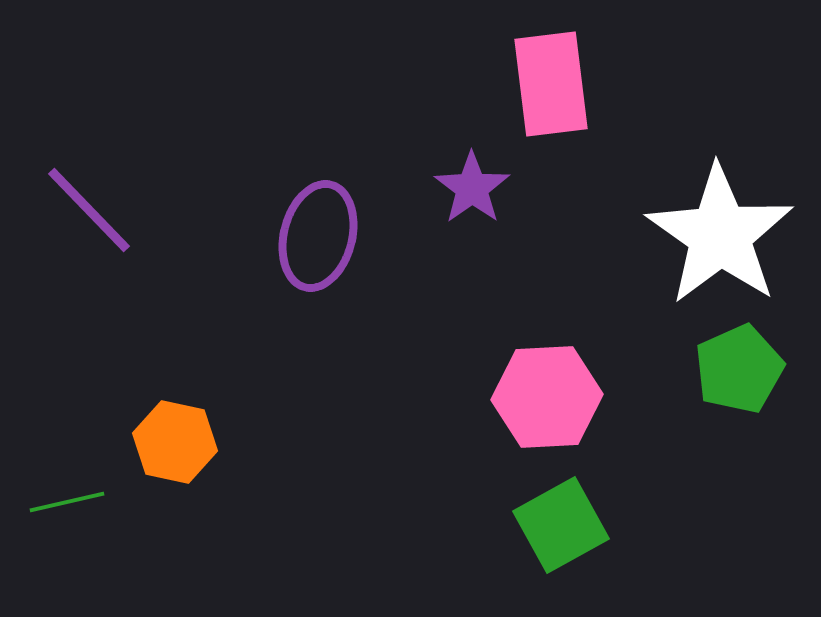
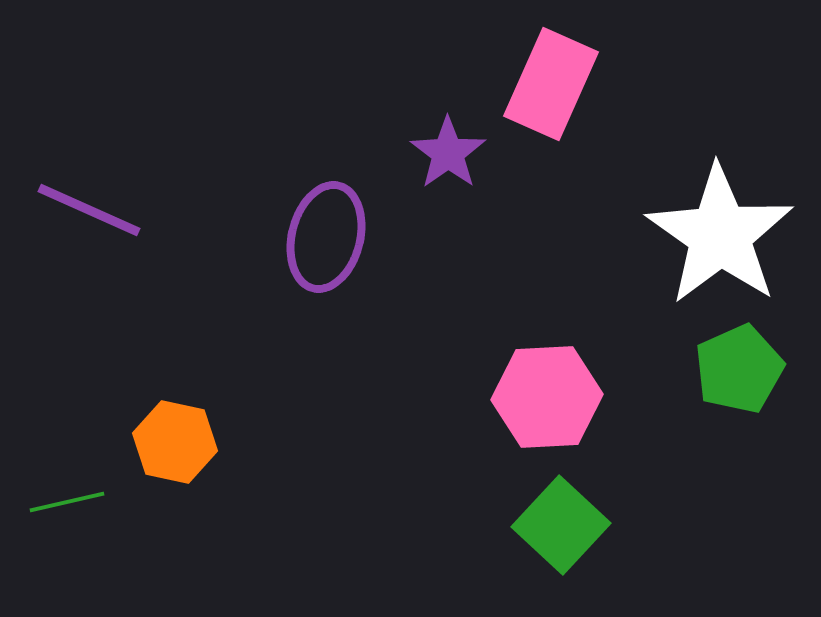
pink rectangle: rotated 31 degrees clockwise
purple star: moved 24 px left, 35 px up
purple line: rotated 22 degrees counterclockwise
purple ellipse: moved 8 px right, 1 px down
green square: rotated 18 degrees counterclockwise
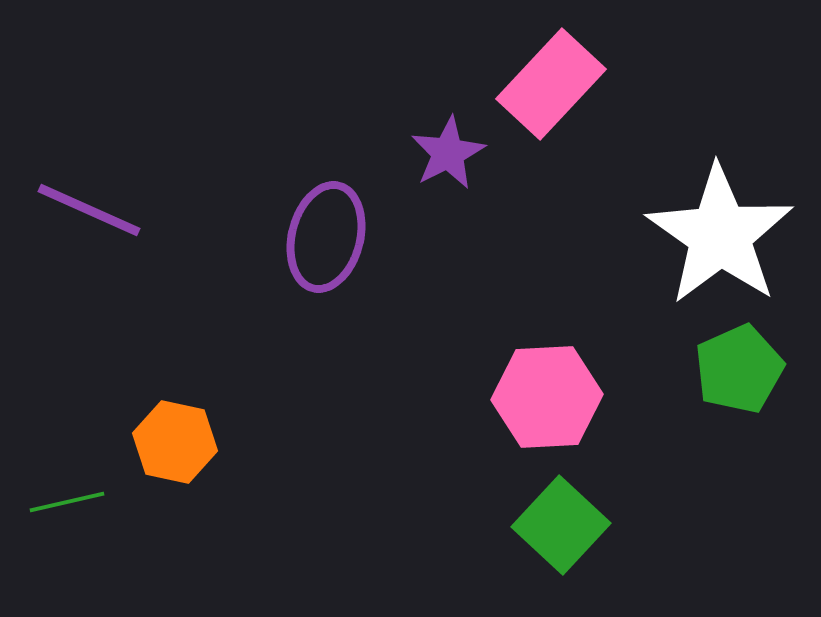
pink rectangle: rotated 19 degrees clockwise
purple star: rotated 8 degrees clockwise
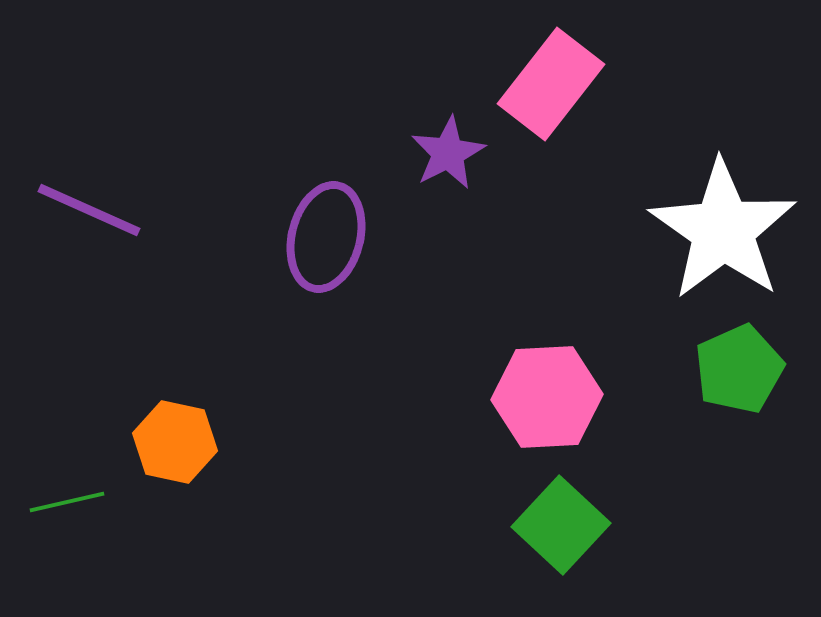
pink rectangle: rotated 5 degrees counterclockwise
white star: moved 3 px right, 5 px up
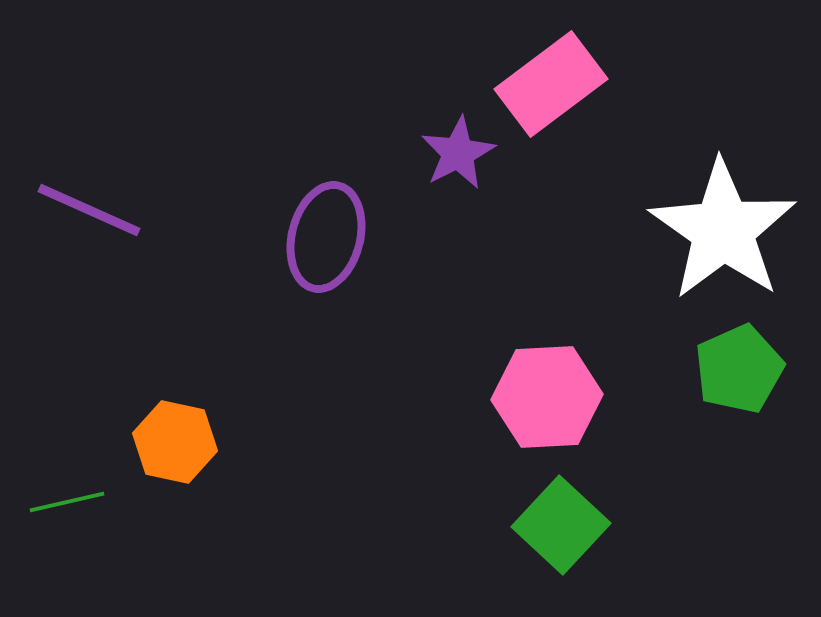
pink rectangle: rotated 15 degrees clockwise
purple star: moved 10 px right
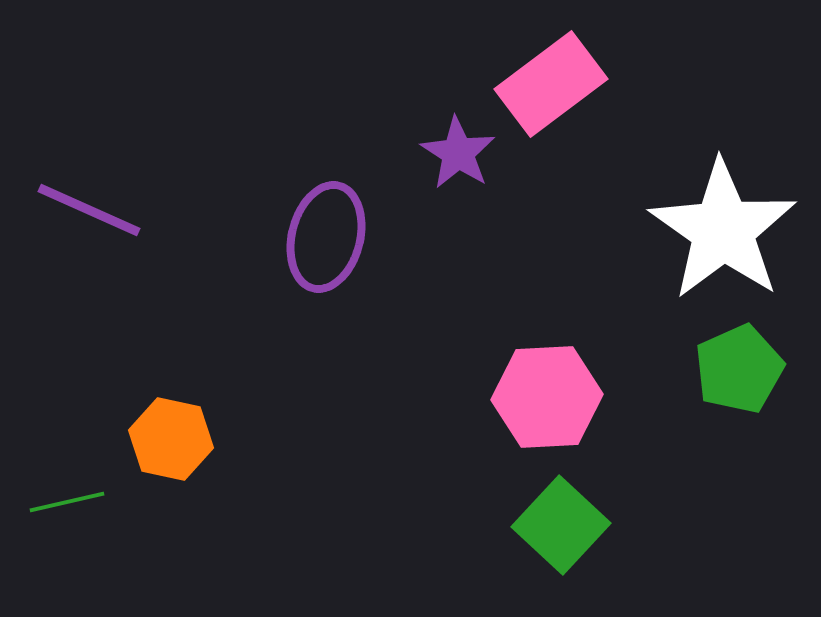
purple star: rotated 12 degrees counterclockwise
orange hexagon: moved 4 px left, 3 px up
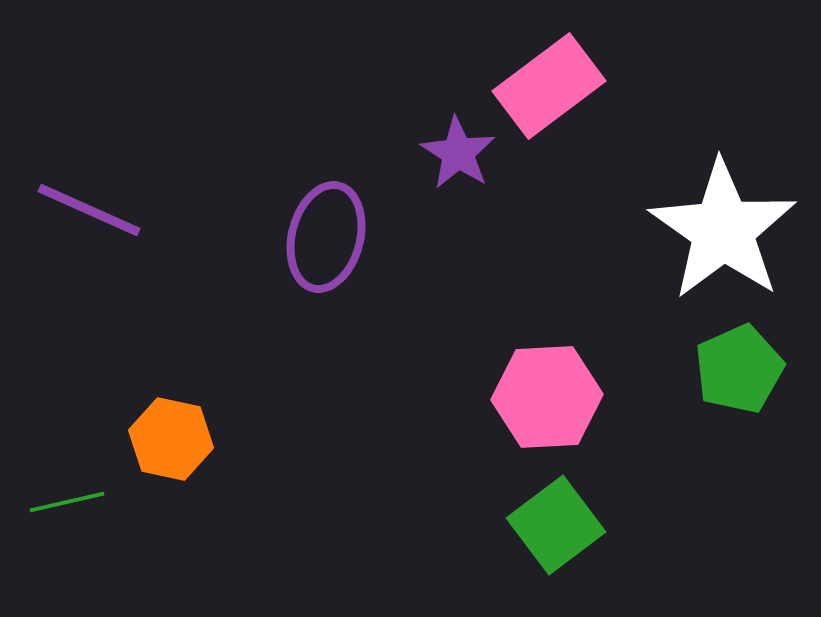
pink rectangle: moved 2 px left, 2 px down
green square: moved 5 px left; rotated 10 degrees clockwise
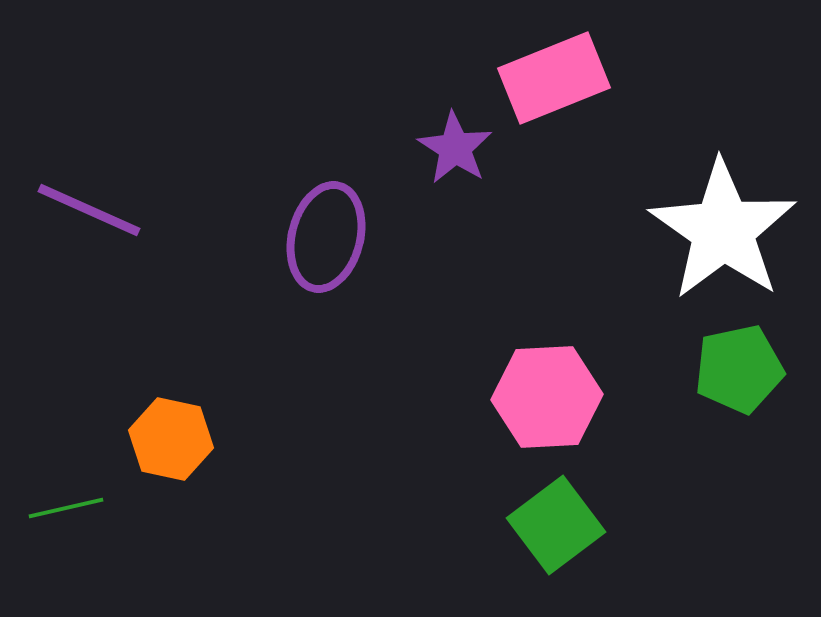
pink rectangle: moved 5 px right, 8 px up; rotated 15 degrees clockwise
purple star: moved 3 px left, 5 px up
green pentagon: rotated 12 degrees clockwise
green line: moved 1 px left, 6 px down
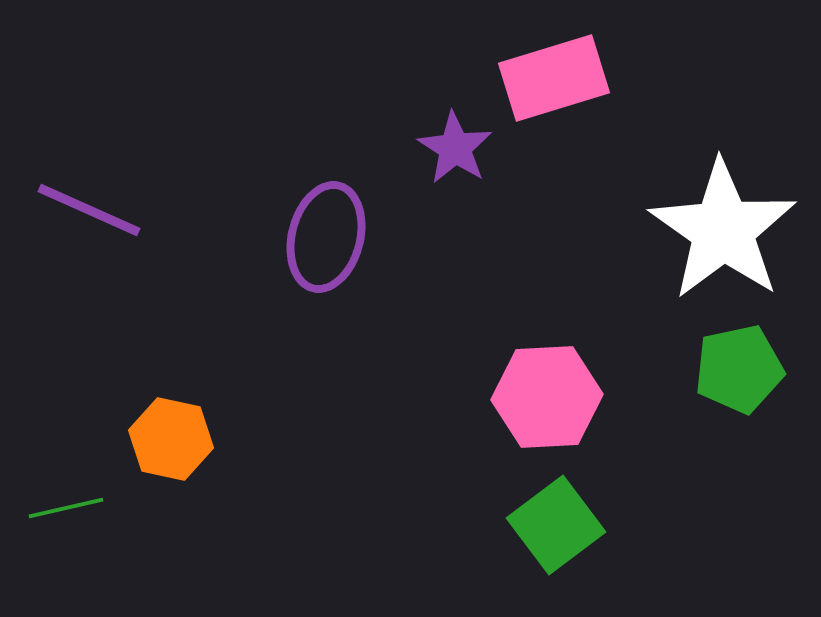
pink rectangle: rotated 5 degrees clockwise
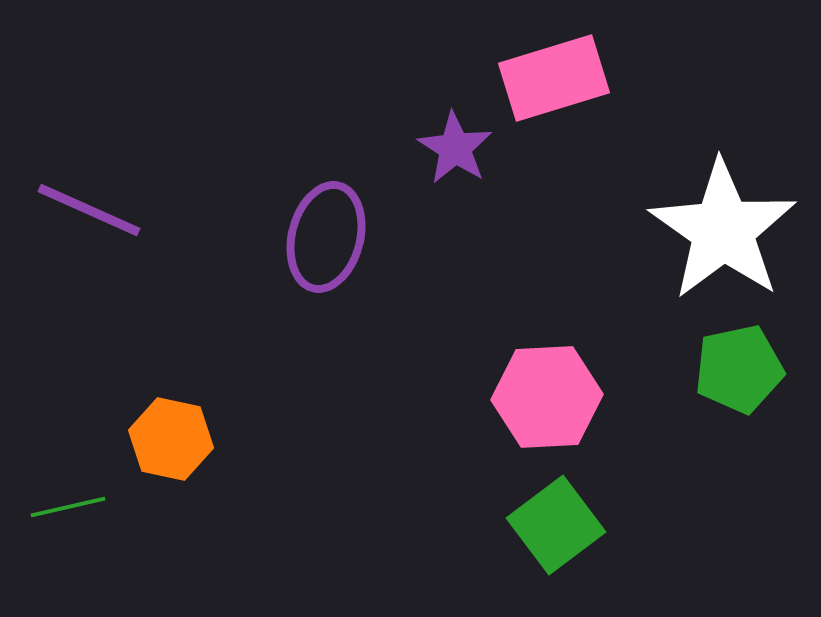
green line: moved 2 px right, 1 px up
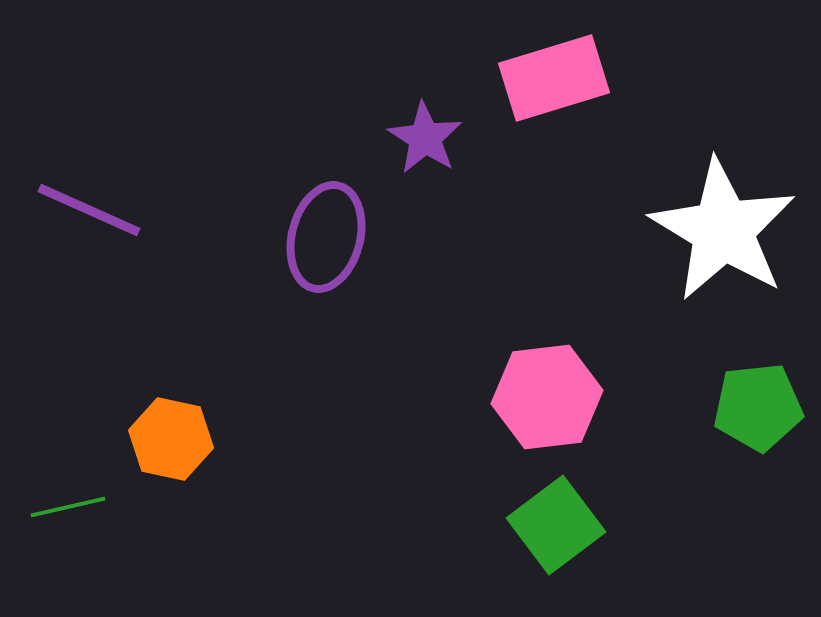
purple star: moved 30 px left, 10 px up
white star: rotated 4 degrees counterclockwise
green pentagon: moved 19 px right, 38 px down; rotated 6 degrees clockwise
pink hexagon: rotated 4 degrees counterclockwise
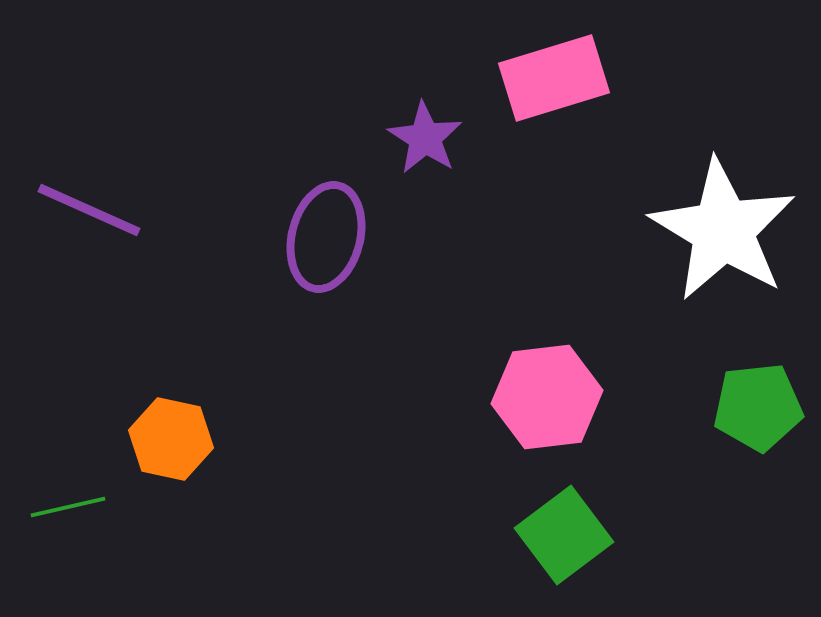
green square: moved 8 px right, 10 px down
